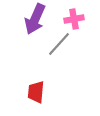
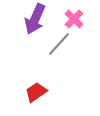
pink cross: rotated 36 degrees counterclockwise
red trapezoid: rotated 50 degrees clockwise
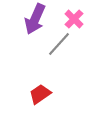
red trapezoid: moved 4 px right, 2 px down
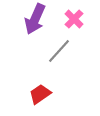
gray line: moved 7 px down
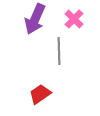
gray line: rotated 44 degrees counterclockwise
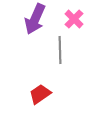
gray line: moved 1 px right, 1 px up
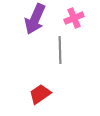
pink cross: moved 1 px up; rotated 24 degrees clockwise
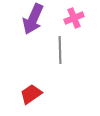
purple arrow: moved 2 px left
red trapezoid: moved 9 px left
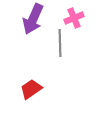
gray line: moved 7 px up
red trapezoid: moved 5 px up
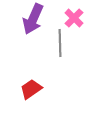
pink cross: rotated 24 degrees counterclockwise
